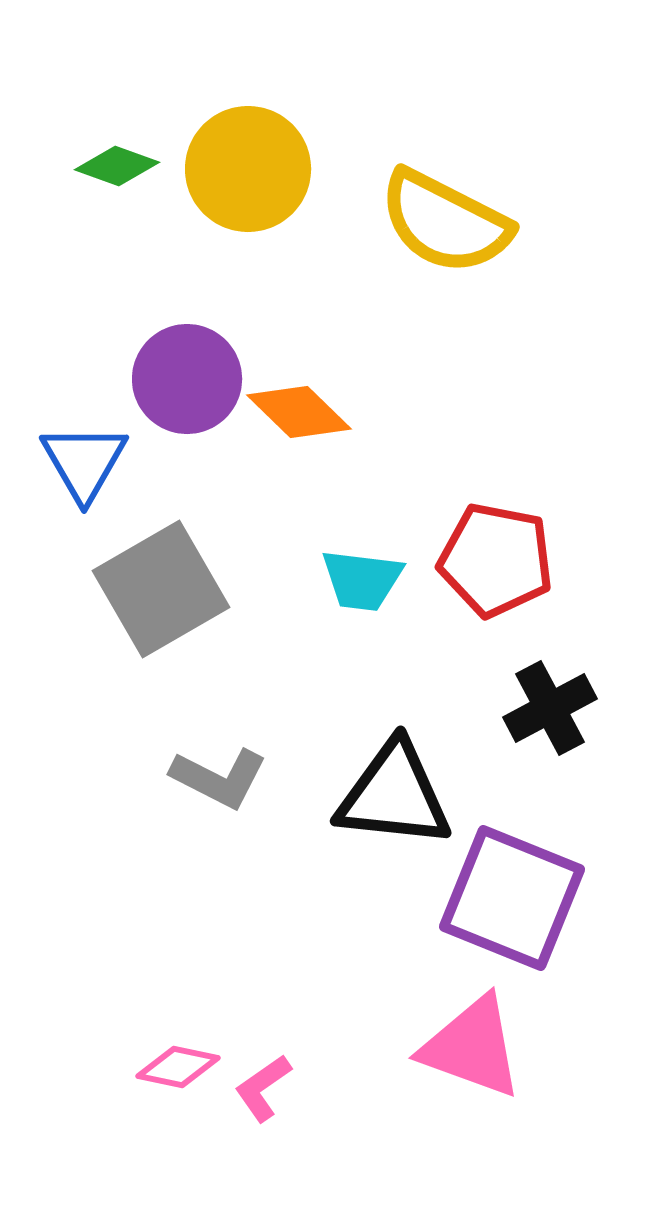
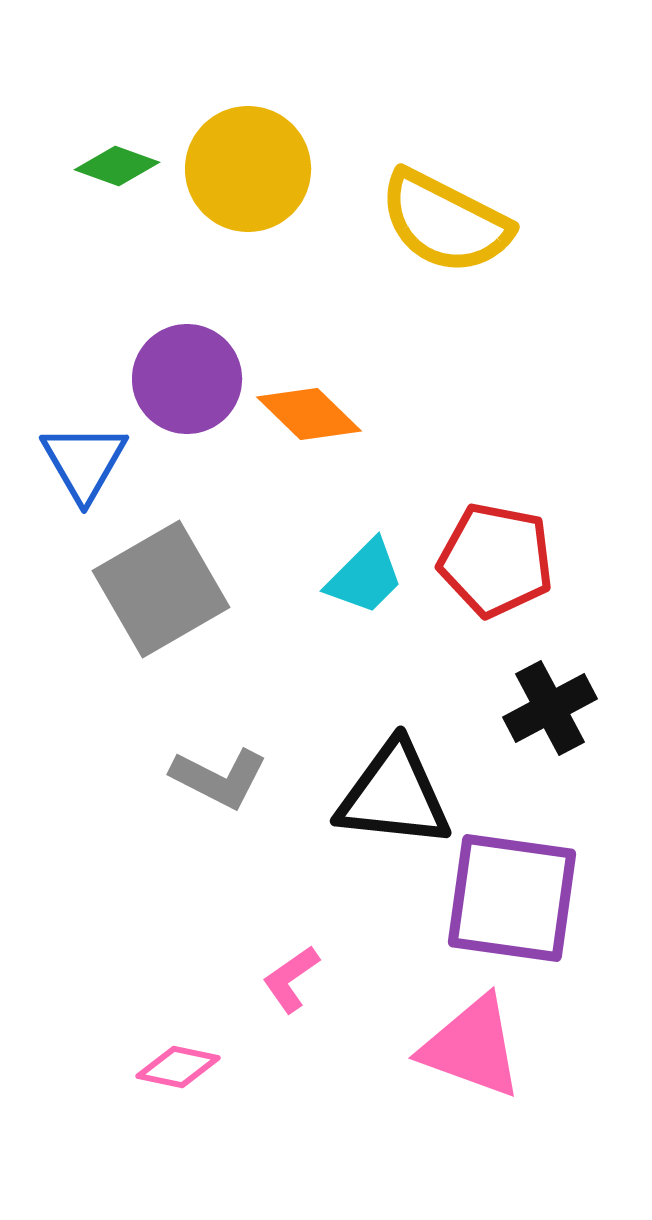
orange diamond: moved 10 px right, 2 px down
cyan trapezoid: moved 3 px right, 3 px up; rotated 52 degrees counterclockwise
purple square: rotated 14 degrees counterclockwise
pink L-shape: moved 28 px right, 109 px up
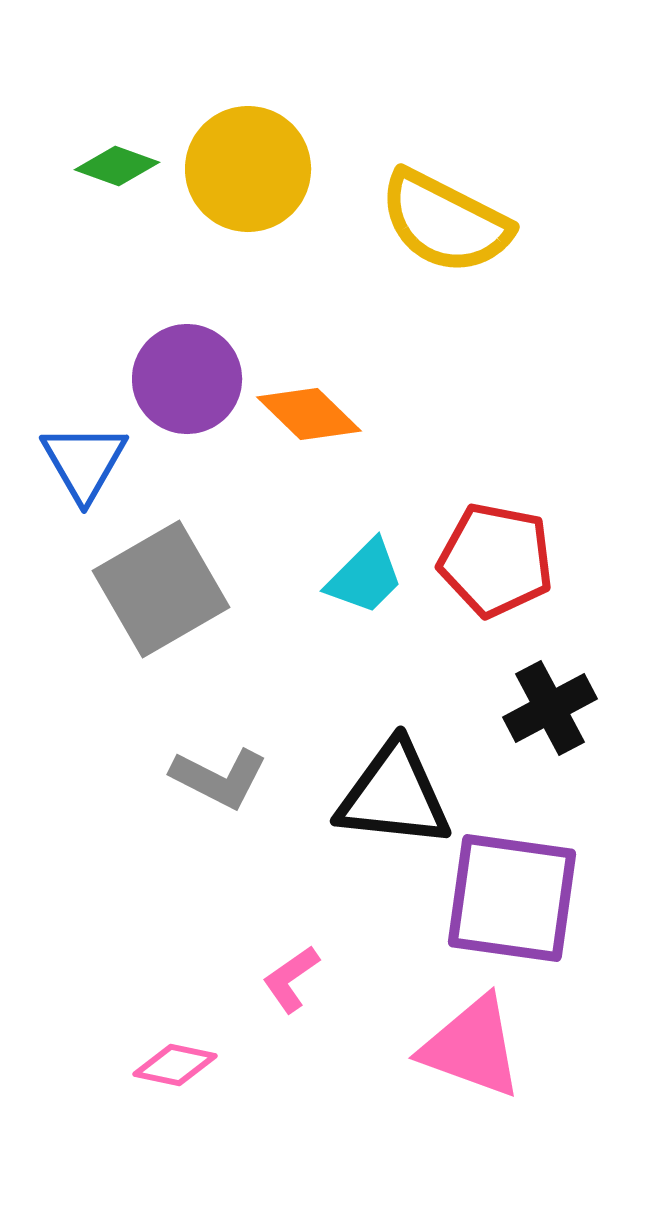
pink diamond: moved 3 px left, 2 px up
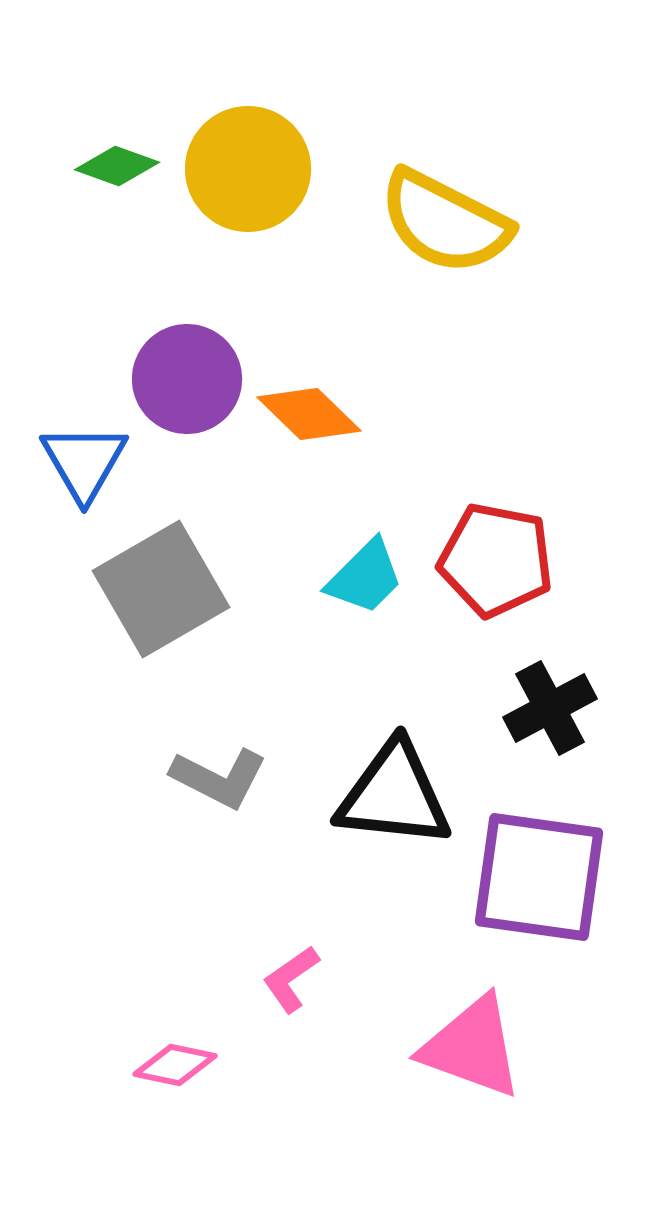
purple square: moved 27 px right, 21 px up
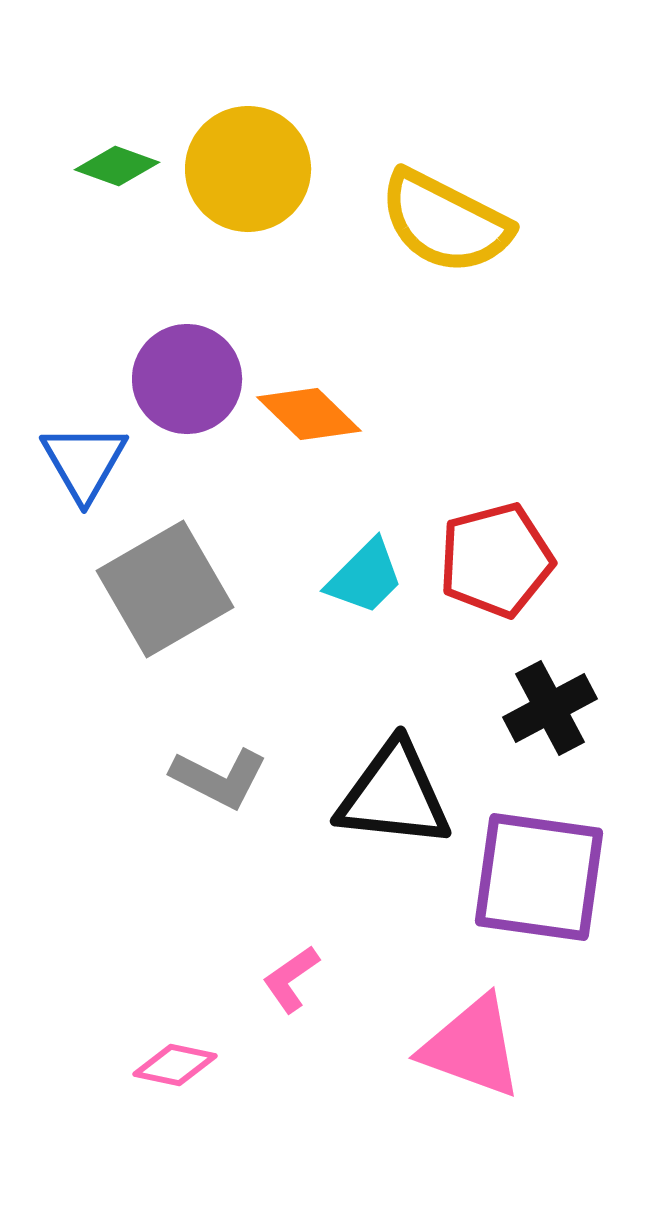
red pentagon: rotated 26 degrees counterclockwise
gray square: moved 4 px right
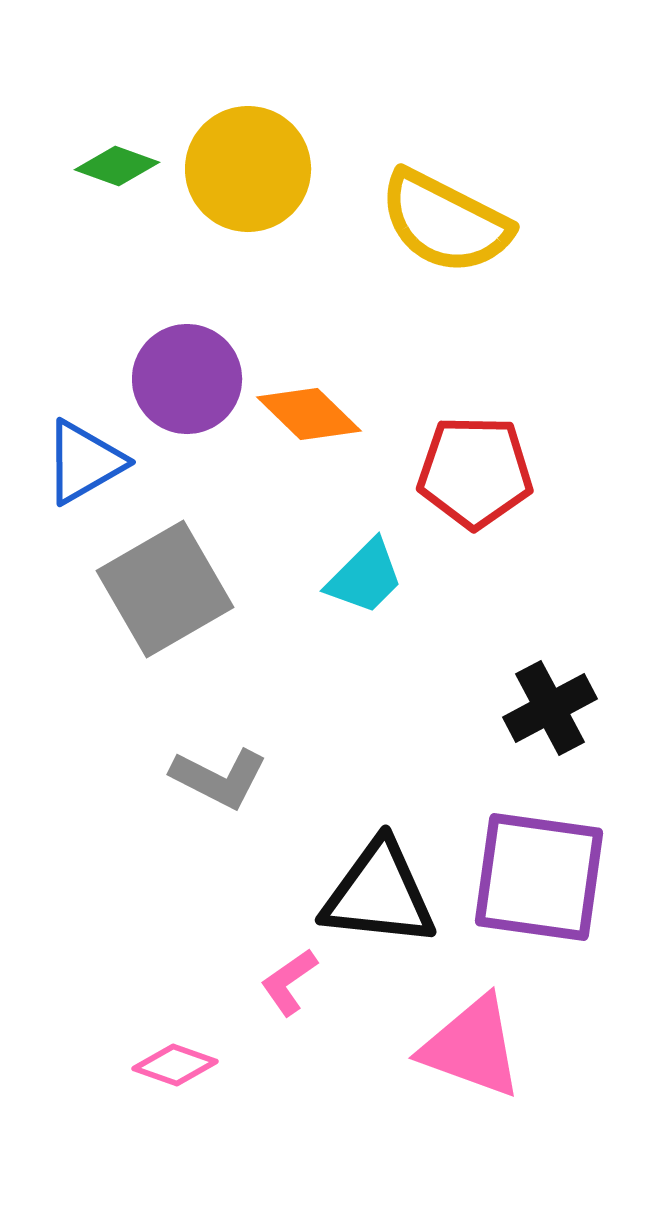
blue triangle: rotated 30 degrees clockwise
red pentagon: moved 21 px left, 88 px up; rotated 16 degrees clockwise
black triangle: moved 15 px left, 99 px down
pink L-shape: moved 2 px left, 3 px down
pink diamond: rotated 8 degrees clockwise
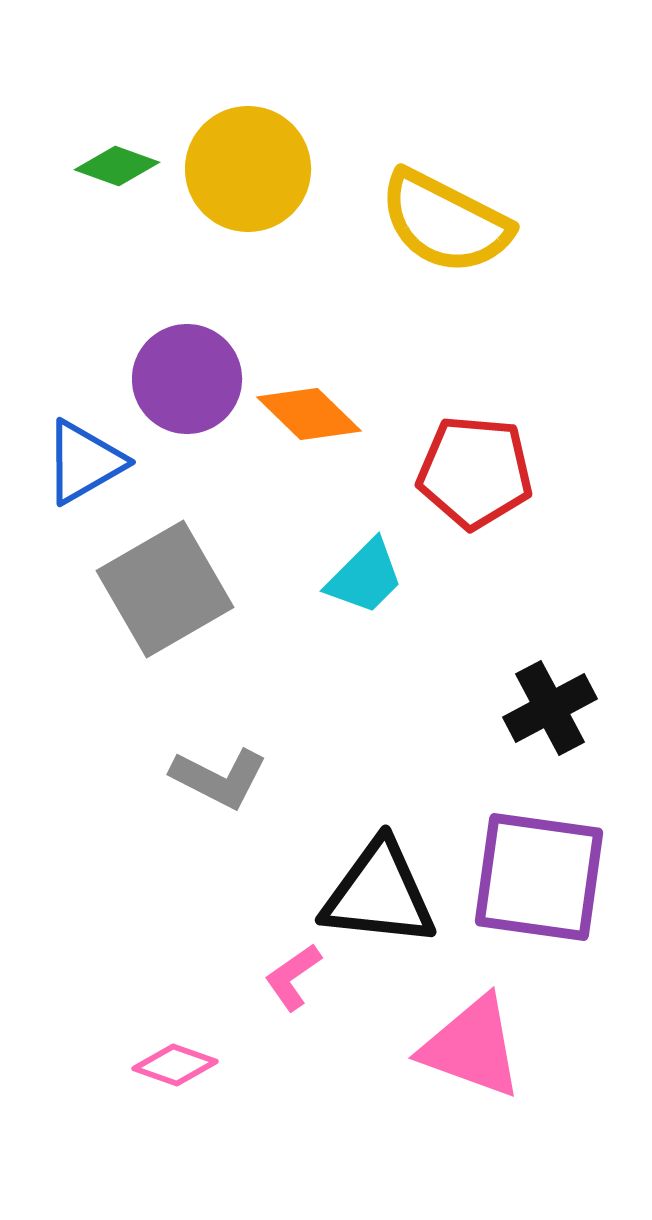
red pentagon: rotated 4 degrees clockwise
pink L-shape: moved 4 px right, 5 px up
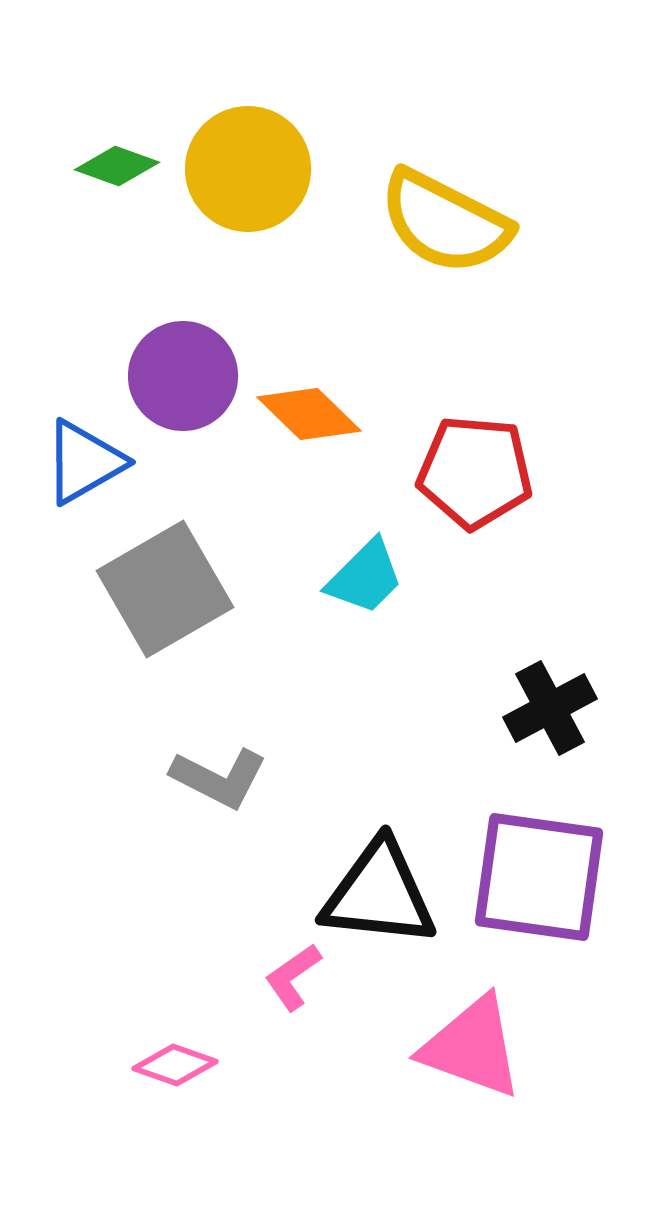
purple circle: moved 4 px left, 3 px up
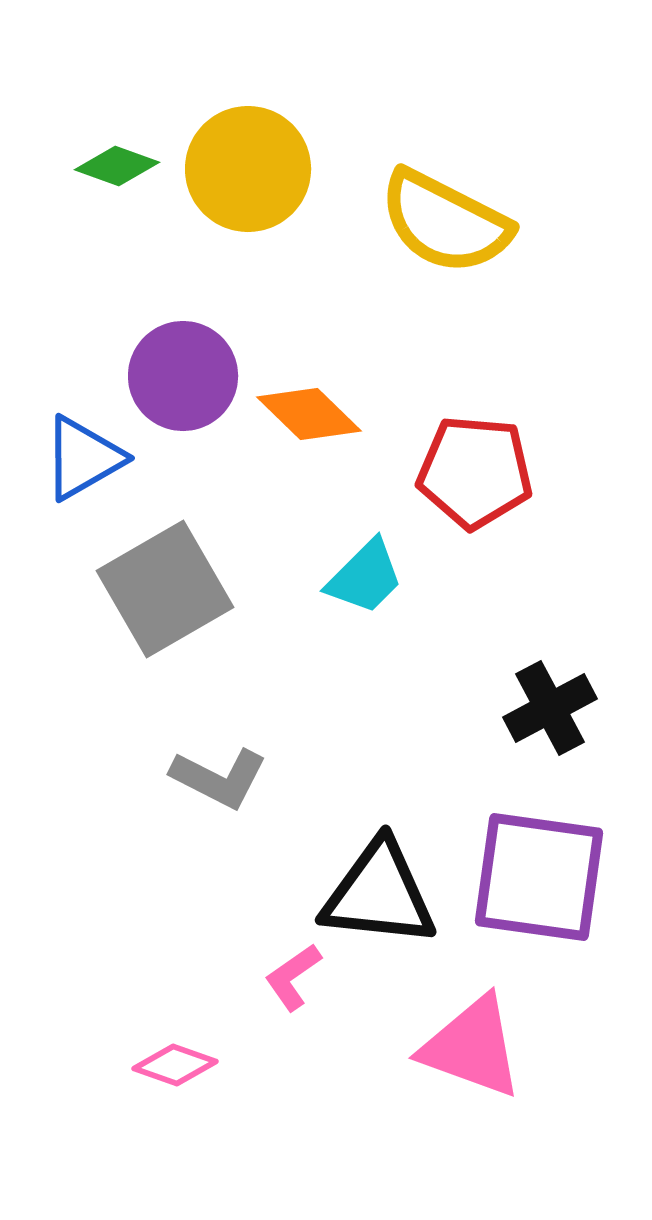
blue triangle: moved 1 px left, 4 px up
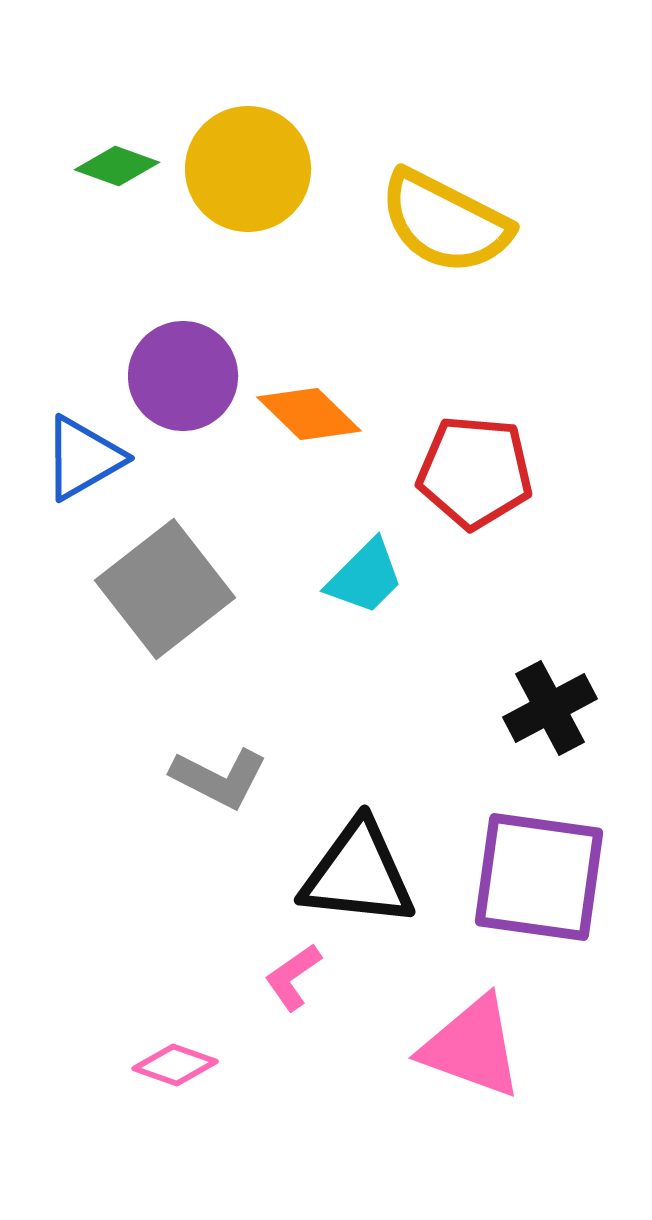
gray square: rotated 8 degrees counterclockwise
black triangle: moved 21 px left, 20 px up
